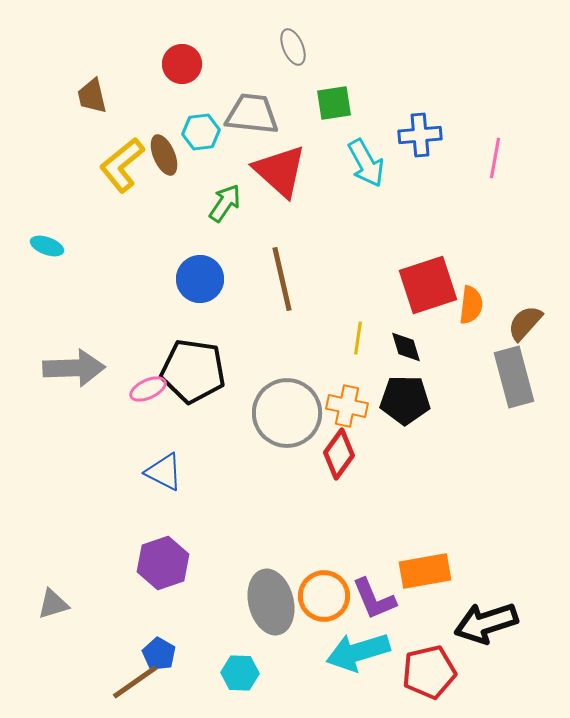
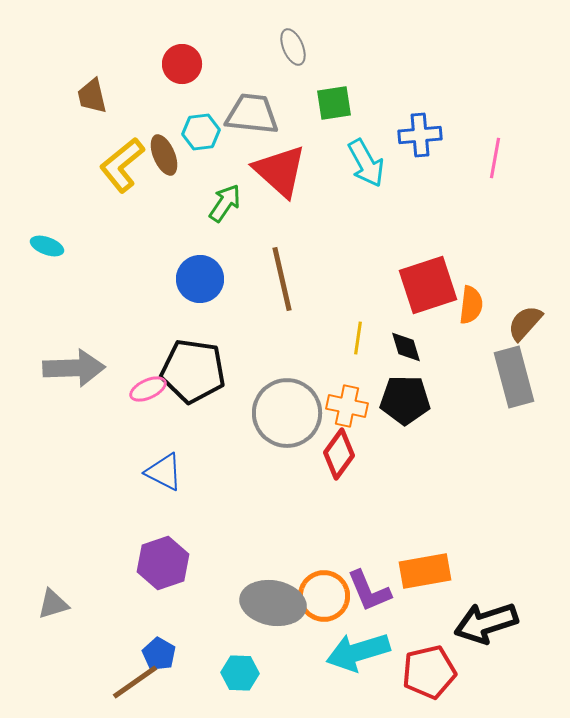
purple L-shape at (374, 599): moved 5 px left, 8 px up
gray ellipse at (271, 602): moved 2 px right, 1 px down; rotated 66 degrees counterclockwise
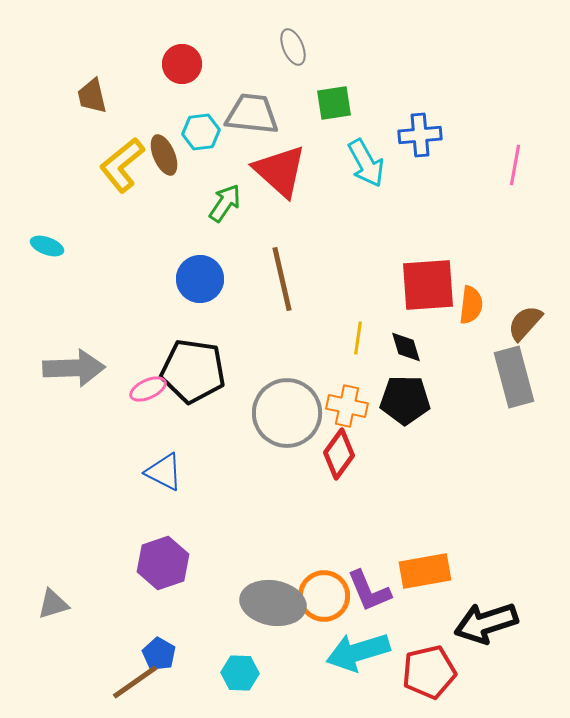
pink line at (495, 158): moved 20 px right, 7 px down
red square at (428, 285): rotated 14 degrees clockwise
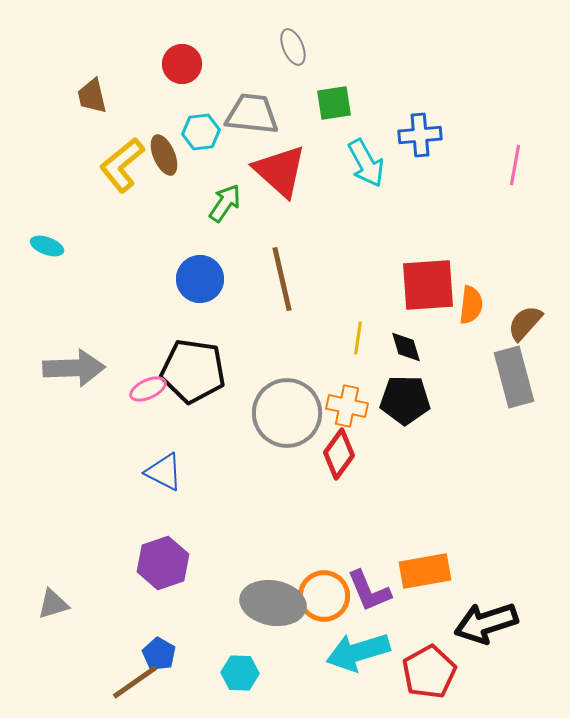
red pentagon at (429, 672): rotated 16 degrees counterclockwise
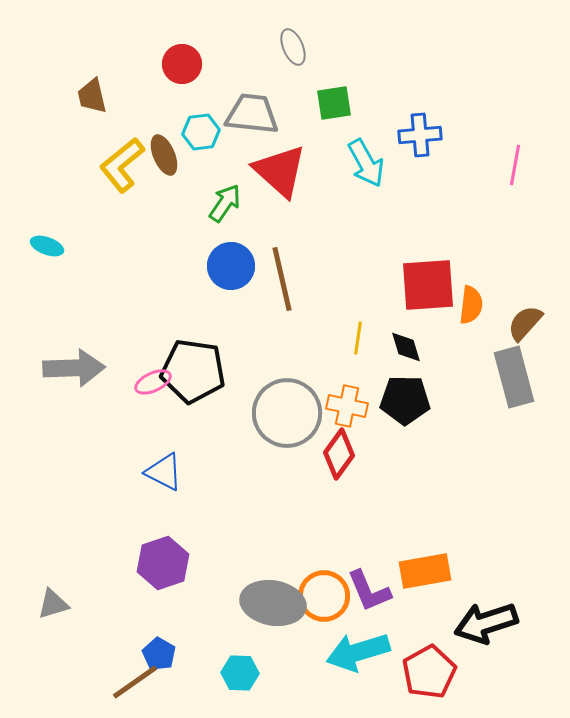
blue circle at (200, 279): moved 31 px right, 13 px up
pink ellipse at (148, 389): moved 5 px right, 7 px up
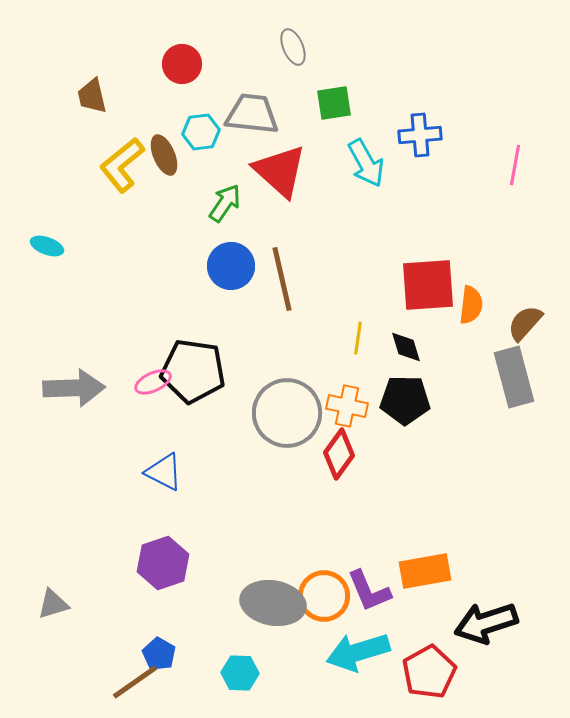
gray arrow at (74, 368): moved 20 px down
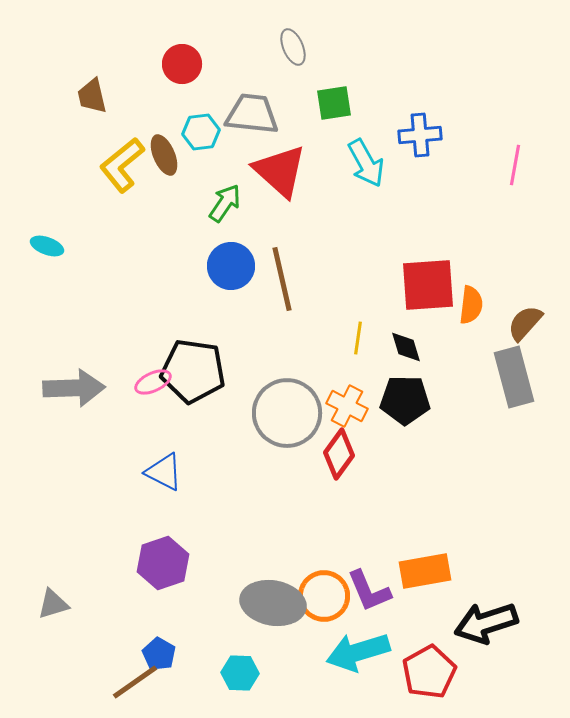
orange cross at (347, 406): rotated 15 degrees clockwise
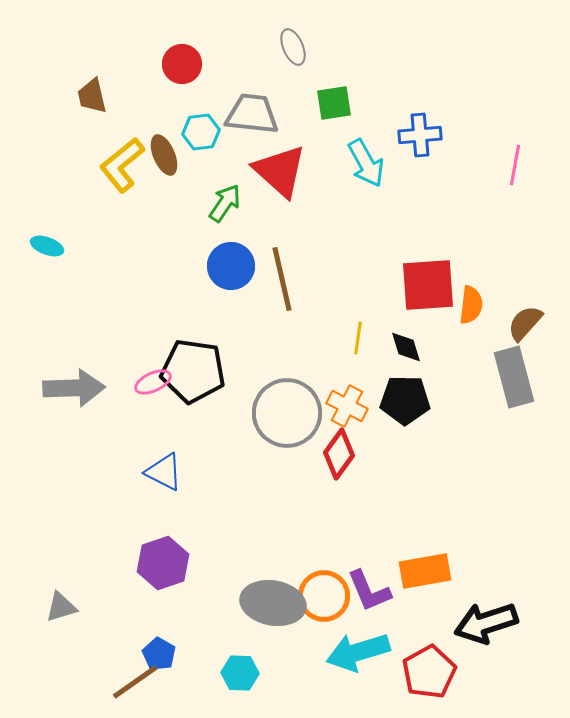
gray triangle at (53, 604): moved 8 px right, 3 px down
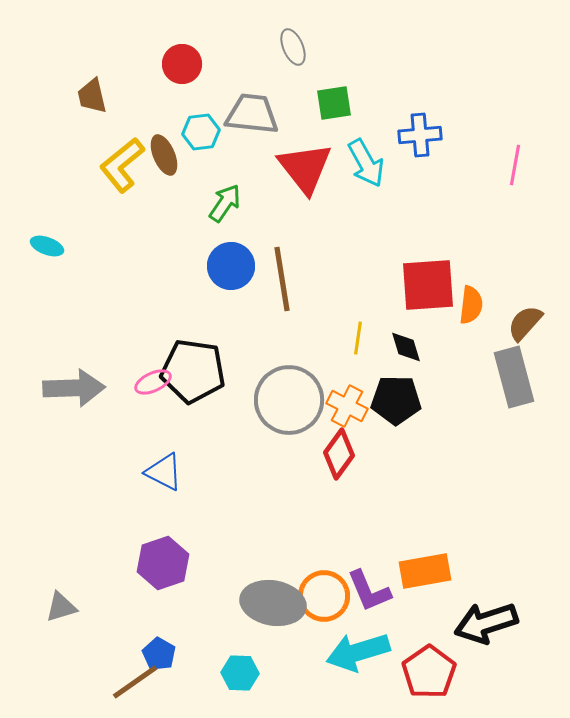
red triangle at (280, 171): moved 25 px right, 3 px up; rotated 10 degrees clockwise
brown line at (282, 279): rotated 4 degrees clockwise
black pentagon at (405, 400): moved 9 px left
gray circle at (287, 413): moved 2 px right, 13 px up
red pentagon at (429, 672): rotated 6 degrees counterclockwise
